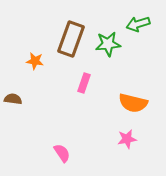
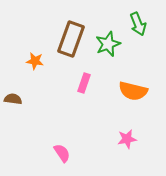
green arrow: rotated 95 degrees counterclockwise
green star: rotated 15 degrees counterclockwise
orange semicircle: moved 12 px up
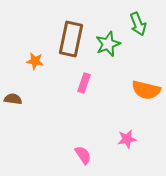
brown rectangle: rotated 8 degrees counterclockwise
orange semicircle: moved 13 px right, 1 px up
pink semicircle: moved 21 px right, 2 px down
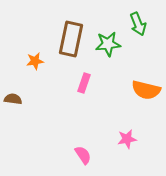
green star: rotated 15 degrees clockwise
orange star: rotated 18 degrees counterclockwise
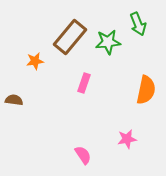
brown rectangle: moved 1 px left, 2 px up; rotated 28 degrees clockwise
green star: moved 2 px up
orange semicircle: rotated 92 degrees counterclockwise
brown semicircle: moved 1 px right, 1 px down
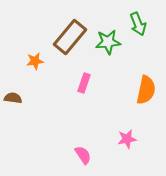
brown semicircle: moved 1 px left, 2 px up
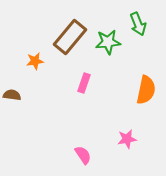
brown semicircle: moved 1 px left, 3 px up
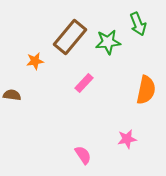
pink rectangle: rotated 24 degrees clockwise
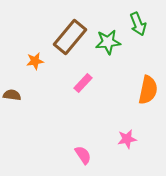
pink rectangle: moved 1 px left
orange semicircle: moved 2 px right
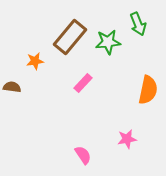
brown semicircle: moved 8 px up
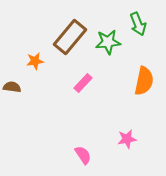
orange semicircle: moved 4 px left, 9 px up
